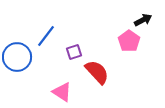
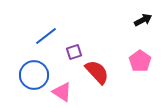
blue line: rotated 15 degrees clockwise
pink pentagon: moved 11 px right, 20 px down
blue circle: moved 17 px right, 18 px down
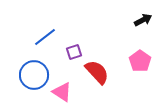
blue line: moved 1 px left, 1 px down
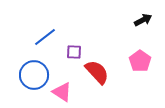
purple square: rotated 21 degrees clockwise
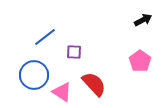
red semicircle: moved 3 px left, 12 px down
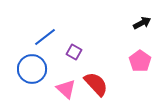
black arrow: moved 1 px left, 3 px down
purple square: rotated 28 degrees clockwise
blue circle: moved 2 px left, 6 px up
red semicircle: moved 2 px right
pink triangle: moved 4 px right, 3 px up; rotated 10 degrees clockwise
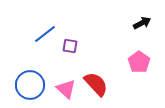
blue line: moved 3 px up
purple square: moved 4 px left, 6 px up; rotated 21 degrees counterclockwise
pink pentagon: moved 1 px left, 1 px down
blue circle: moved 2 px left, 16 px down
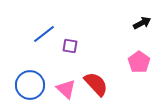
blue line: moved 1 px left
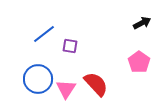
blue circle: moved 8 px right, 6 px up
pink triangle: rotated 20 degrees clockwise
